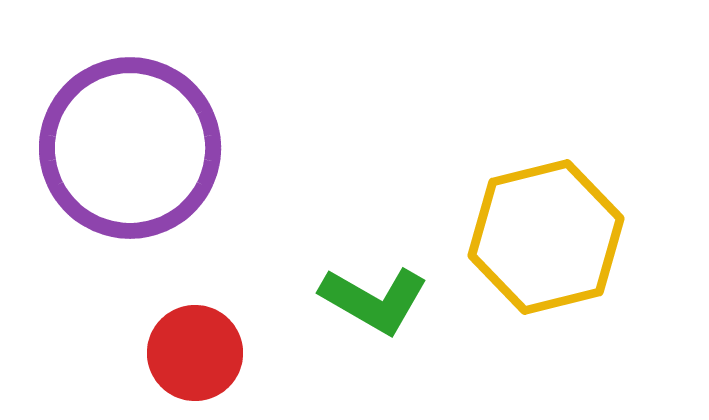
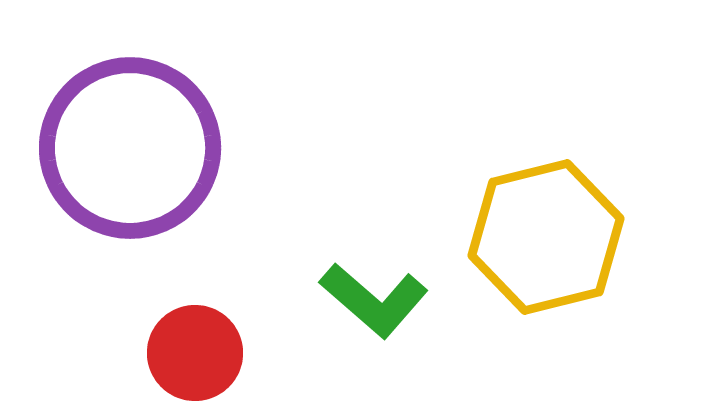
green L-shape: rotated 11 degrees clockwise
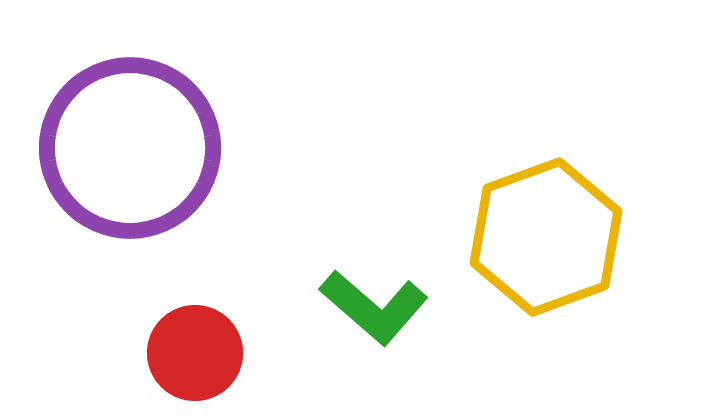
yellow hexagon: rotated 6 degrees counterclockwise
green L-shape: moved 7 px down
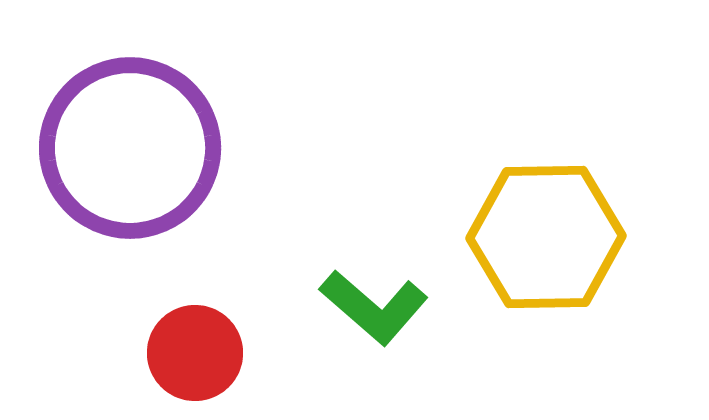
yellow hexagon: rotated 19 degrees clockwise
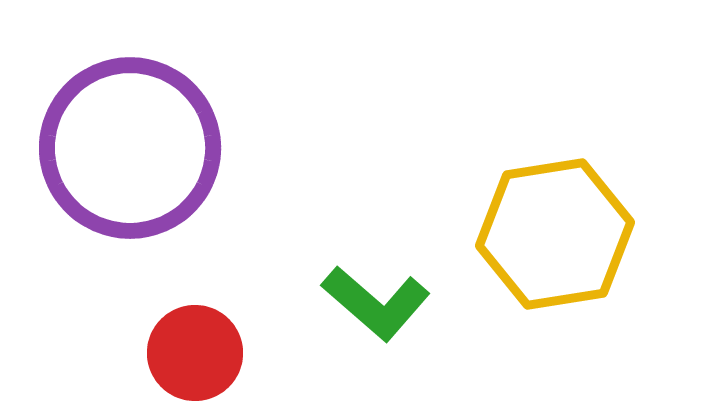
yellow hexagon: moved 9 px right, 3 px up; rotated 8 degrees counterclockwise
green L-shape: moved 2 px right, 4 px up
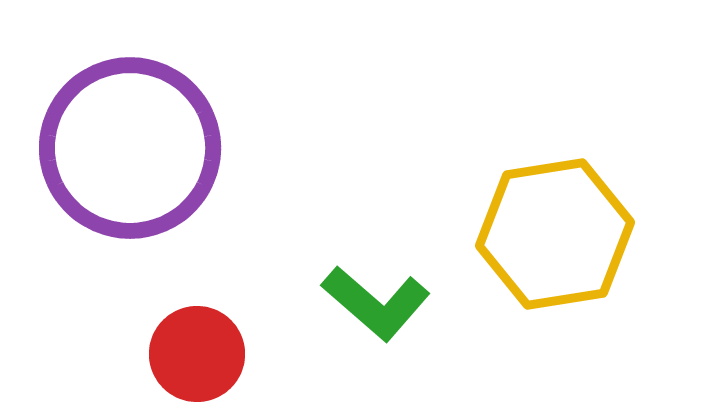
red circle: moved 2 px right, 1 px down
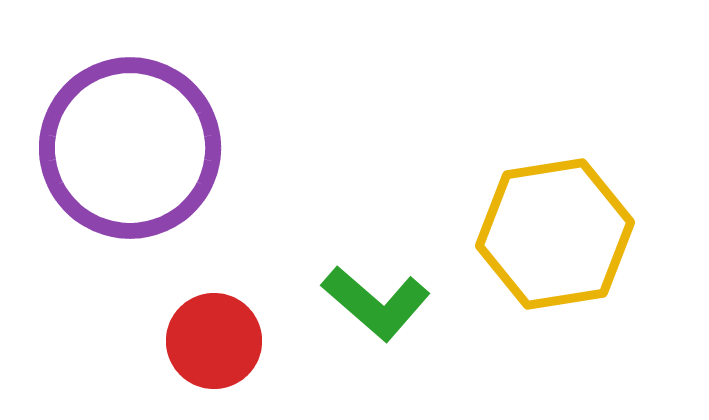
red circle: moved 17 px right, 13 px up
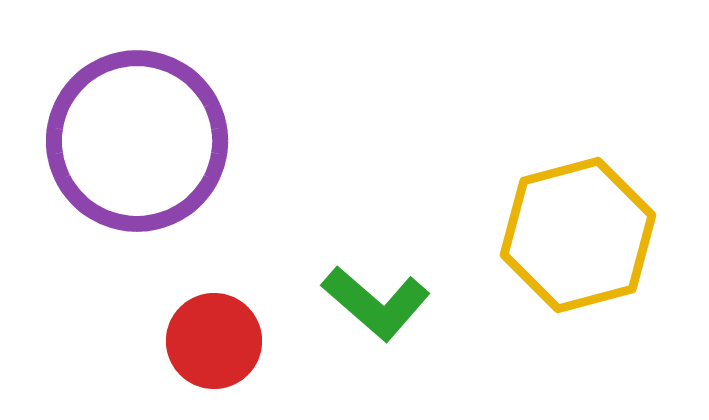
purple circle: moved 7 px right, 7 px up
yellow hexagon: moved 23 px right, 1 px down; rotated 6 degrees counterclockwise
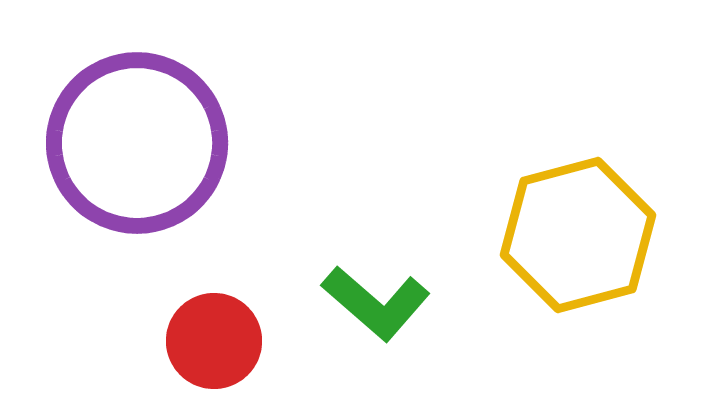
purple circle: moved 2 px down
